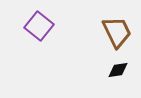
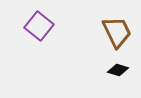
black diamond: rotated 25 degrees clockwise
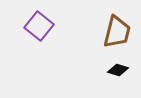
brown trapezoid: rotated 40 degrees clockwise
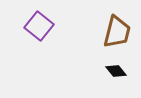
black diamond: moved 2 px left, 1 px down; rotated 35 degrees clockwise
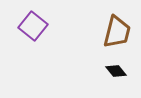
purple square: moved 6 px left
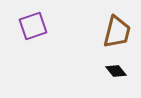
purple square: rotated 32 degrees clockwise
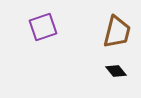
purple square: moved 10 px right, 1 px down
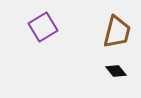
purple square: rotated 12 degrees counterclockwise
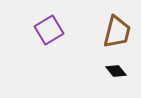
purple square: moved 6 px right, 3 px down
